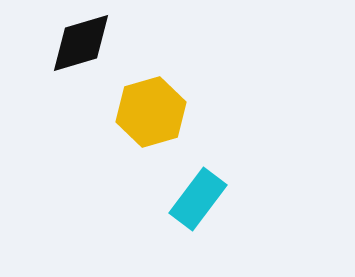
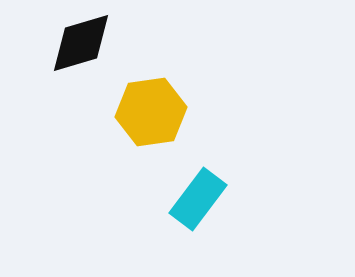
yellow hexagon: rotated 8 degrees clockwise
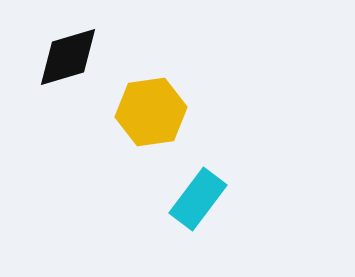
black diamond: moved 13 px left, 14 px down
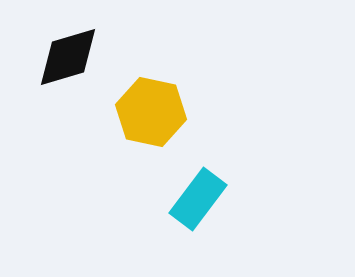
yellow hexagon: rotated 20 degrees clockwise
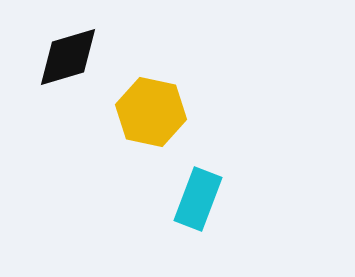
cyan rectangle: rotated 16 degrees counterclockwise
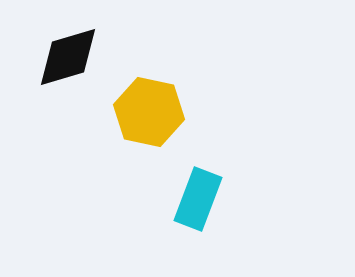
yellow hexagon: moved 2 px left
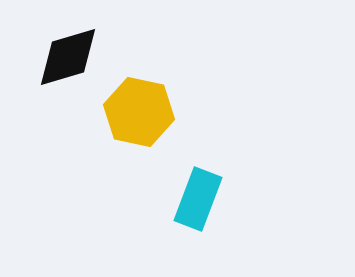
yellow hexagon: moved 10 px left
